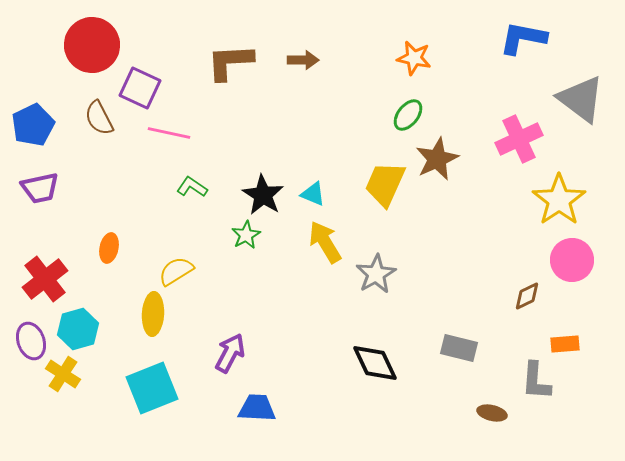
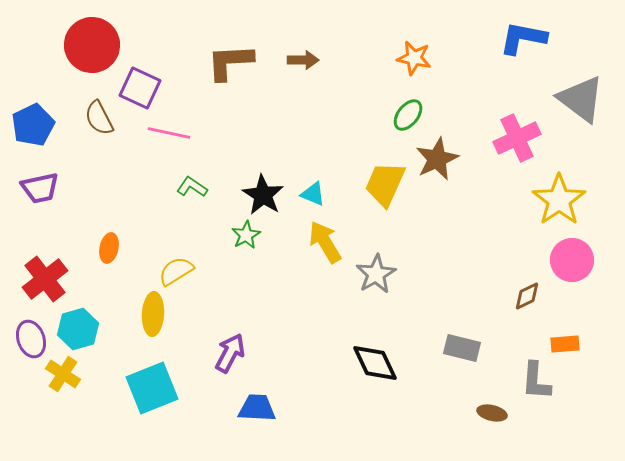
pink cross: moved 2 px left, 1 px up
purple ellipse: moved 2 px up
gray rectangle: moved 3 px right
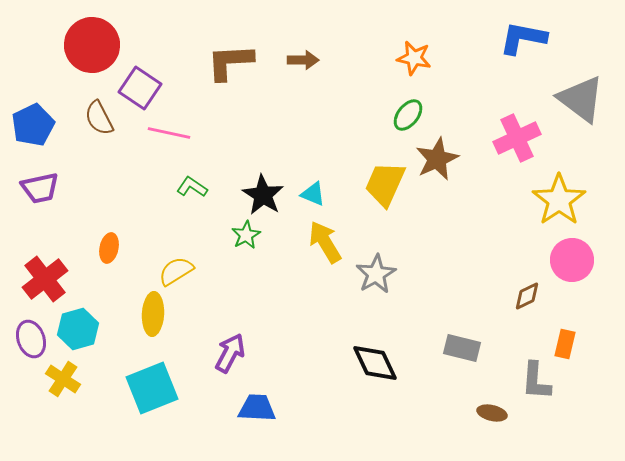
purple square: rotated 9 degrees clockwise
orange rectangle: rotated 72 degrees counterclockwise
yellow cross: moved 5 px down
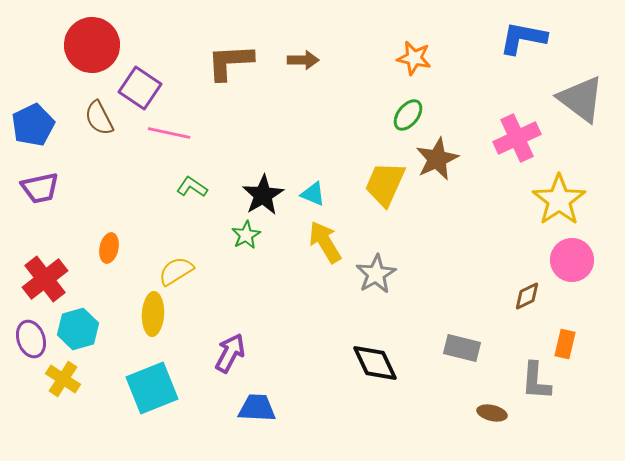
black star: rotated 9 degrees clockwise
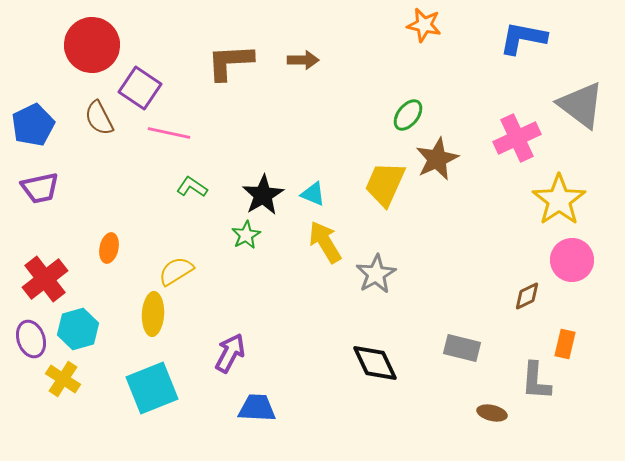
orange star: moved 10 px right, 33 px up
gray triangle: moved 6 px down
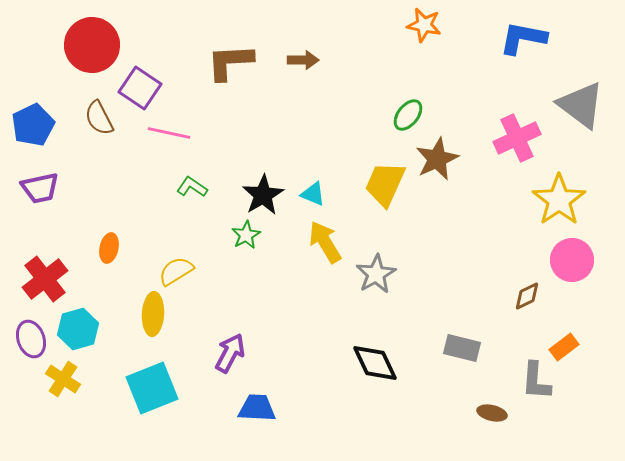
orange rectangle: moved 1 px left, 3 px down; rotated 40 degrees clockwise
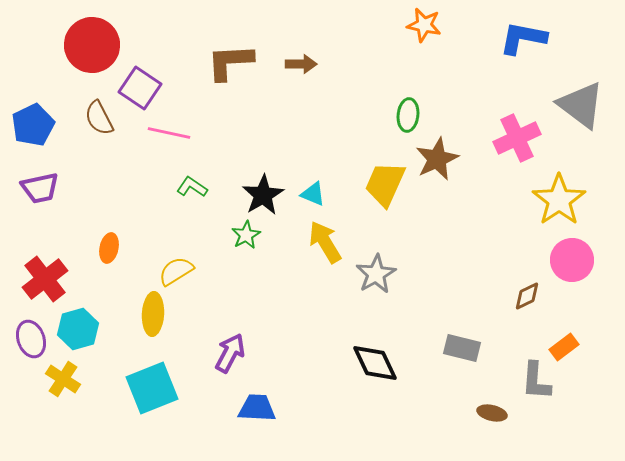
brown arrow: moved 2 px left, 4 px down
green ellipse: rotated 32 degrees counterclockwise
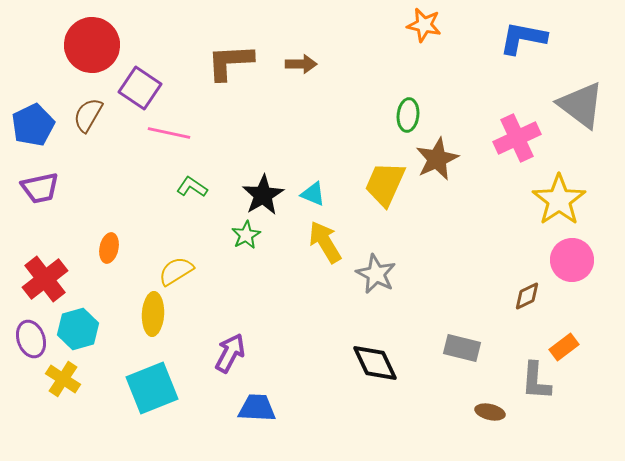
brown semicircle: moved 11 px left, 3 px up; rotated 57 degrees clockwise
gray star: rotated 15 degrees counterclockwise
brown ellipse: moved 2 px left, 1 px up
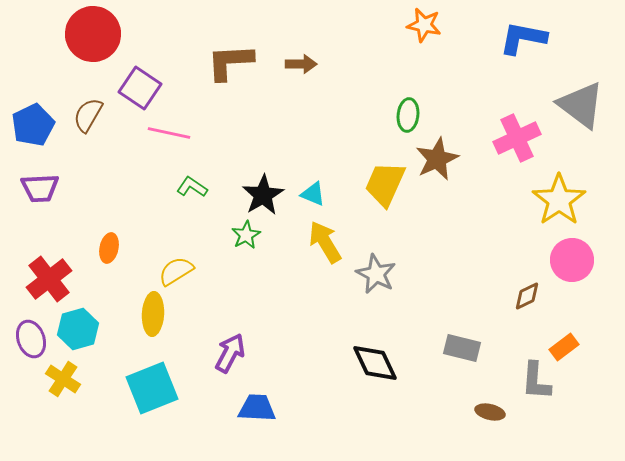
red circle: moved 1 px right, 11 px up
purple trapezoid: rotated 9 degrees clockwise
red cross: moved 4 px right
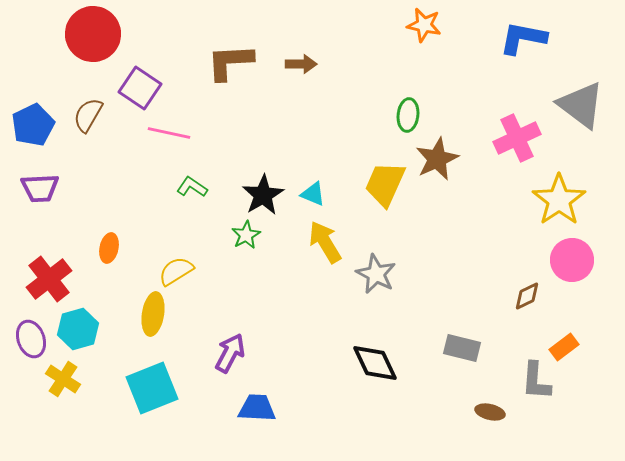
yellow ellipse: rotated 6 degrees clockwise
